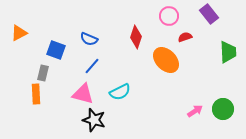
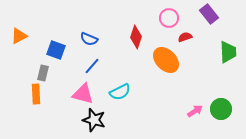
pink circle: moved 2 px down
orange triangle: moved 3 px down
green circle: moved 2 px left
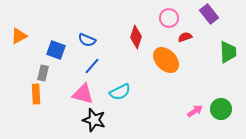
blue semicircle: moved 2 px left, 1 px down
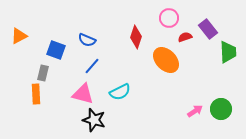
purple rectangle: moved 1 px left, 15 px down
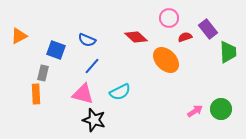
red diamond: rotated 65 degrees counterclockwise
